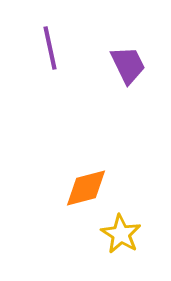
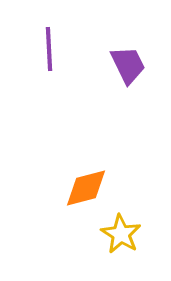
purple line: moved 1 px left, 1 px down; rotated 9 degrees clockwise
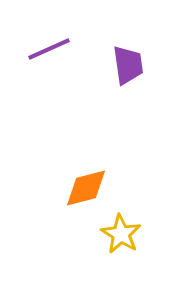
purple line: rotated 69 degrees clockwise
purple trapezoid: rotated 18 degrees clockwise
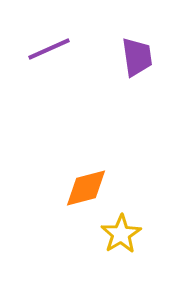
purple trapezoid: moved 9 px right, 8 px up
yellow star: rotated 9 degrees clockwise
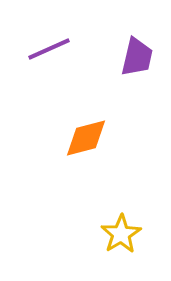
purple trapezoid: rotated 21 degrees clockwise
orange diamond: moved 50 px up
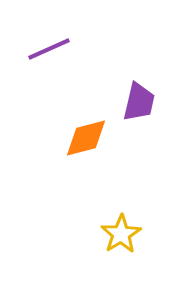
purple trapezoid: moved 2 px right, 45 px down
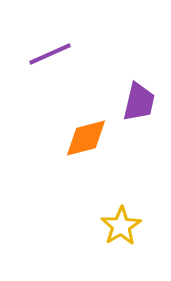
purple line: moved 1 px right, 5 px down
yellow star: moved 8 px up
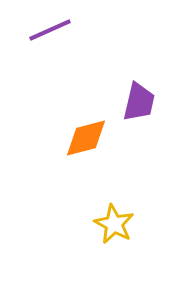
purple line: moved 24 px up
yellow star: moved 7 px left, 2 px up; rotated 12 degrees counterclockwise
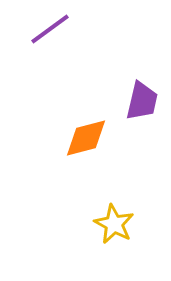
purple line: moved 1 px up; rotated 12 degrees counterclockwise
purple trapezoid: moved 3 px right, 1 px up
